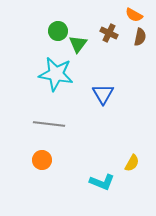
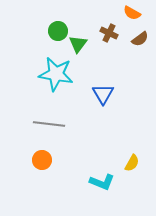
orange semicircle: moved 2 px left, 2 px up
brown semicircle: moved 2 px down; rotated 42 degrees clockwise
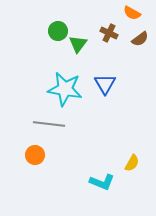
cyan star: moved 9 px right, 15 px down
blue triangle: moved 2 px right, 10 px up
orange circle: moved 7 px left, 5 px up
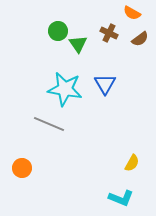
green triangle: rotated 12 degrees counterclockwise
gray line: rotated 16 degrees clockwise
orange circle: moved 13 px left, 13 px down
cyan L-shape: moved 19 px right, 16 px down
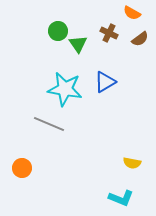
blue triangle: moved 2 px up; rotated 30 degrees clockwise
yellow semicircle: rotated 72 degrees clockwise
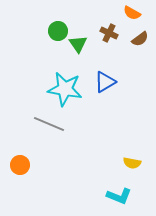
orange circle: moved 2 px left, 3 px up
cyan L-shape: moved 2 px left, 2 px up
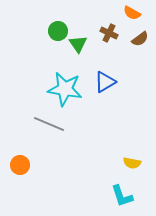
cyan L-shape: moved 3 px right; rotated 50 degrees clockwise
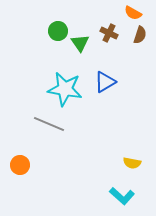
orange semicircle: moved 1 px right
brown semicircle: moved 4 px up; rotated 36 degrees counterclockwise
green triangle: moved 2 px right, 1 px up
cyan L-shape: rotated 30 degrees counterclockwise
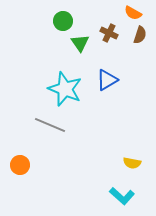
green circle: moved 5 px right, 10 px up
blue triangle: moved 2 px right, 2 px up
cyan star: rotated 12 degrees clockwise
gray line: moved 1 px right, 1 px down
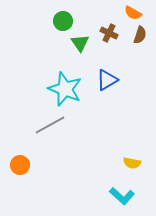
gray line: rotated 52 degrees counterclockwise
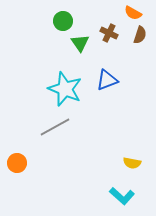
blue triangle: rotated 10 degrees clockwise
gray line: moved 5 px right, 2 px down
orange circle: moved 3 px left, 2 px up
